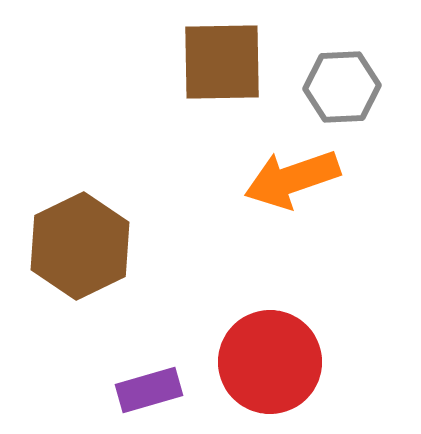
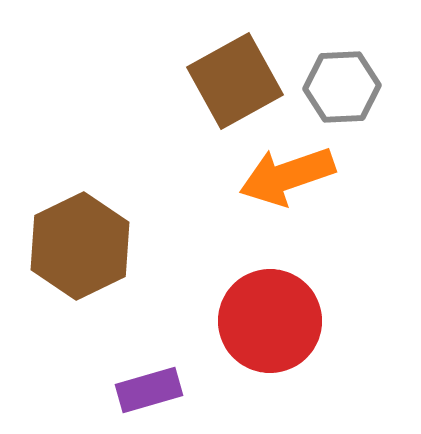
brown square: moved 13 px right, 19 px down; rotated 28 degrees counterclockwise
orange arrow: moved 5 px left, 3 px up
red circle: moved 41 px up
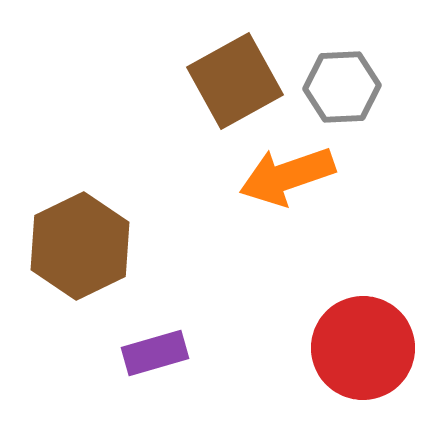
red circle: moved 93 px right, 27 px down
purple rectangle: moved 6 px right, 37 px up
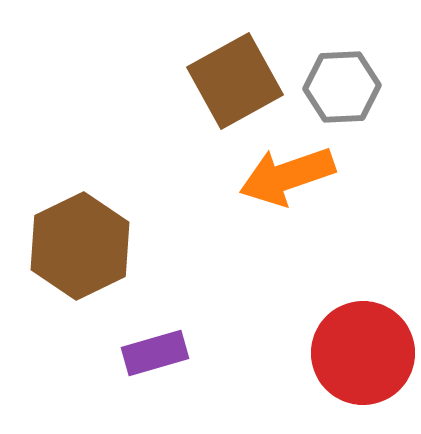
red circle: moved 5 px down
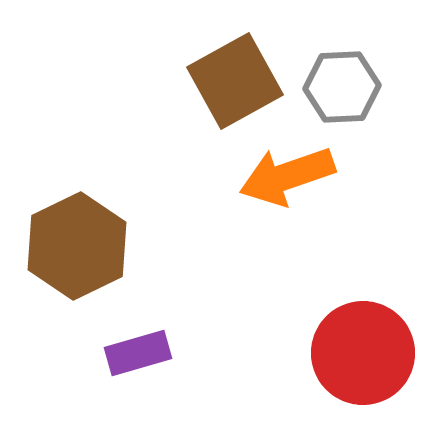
brown hexagon: moved 3 px left
purple rectangle: moved 17 px left
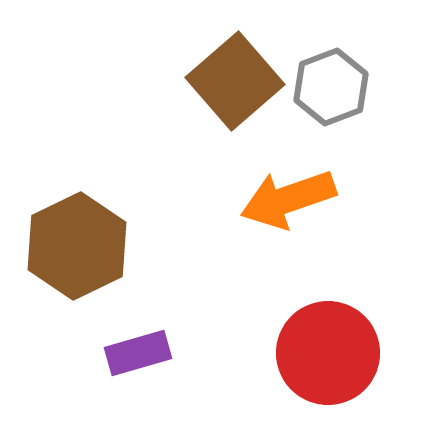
brown square: rotated 12 degrees counterclockwise
gray hexagon: moved 11 px left; rotated 18 degrees counterclockwise
orange arrow: moved 1 px right, 23 px down
red circle: moved 35 px left
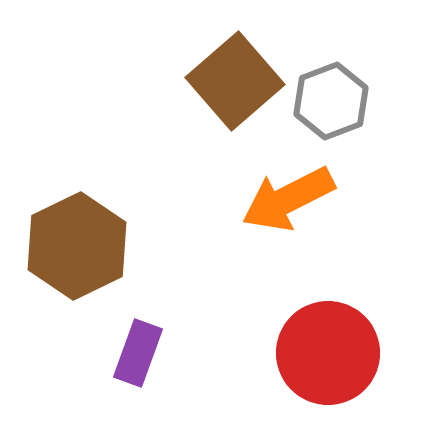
gray hexagon: moved 14 px down
orange arrow: rotated 8 degrees counterclockwise
purple rectangle: rotated 54 degrees counterclockwise
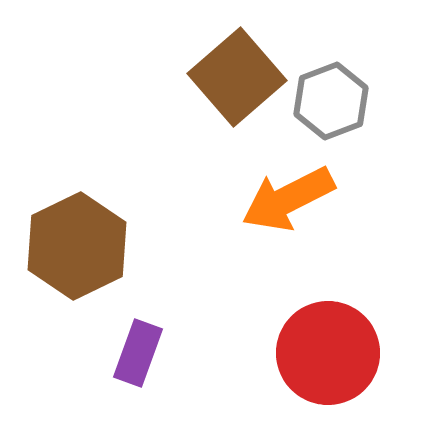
brown square: moved 2 px right, 4 px up
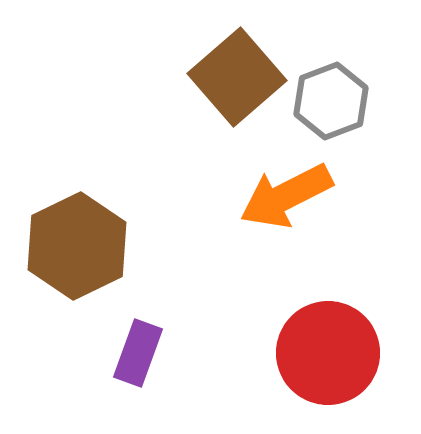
orange arrow: moved 2 px left, 3 px up
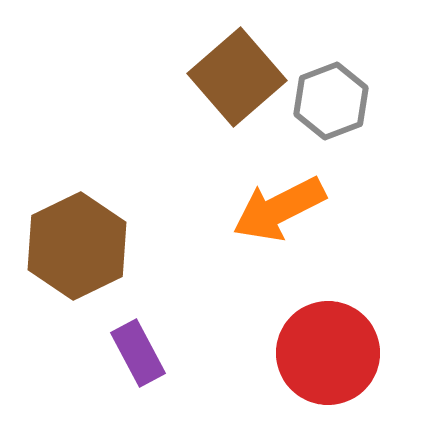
orange arrow: moved 7 px left, 13 px down
purple rectangle: rotated 48 degrees counterclockwise
